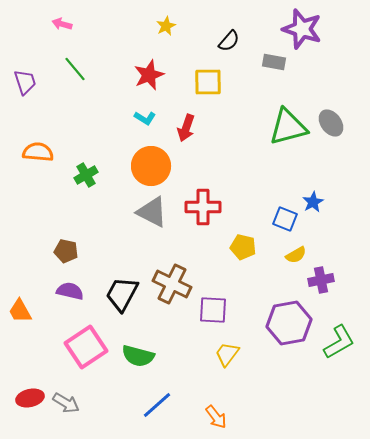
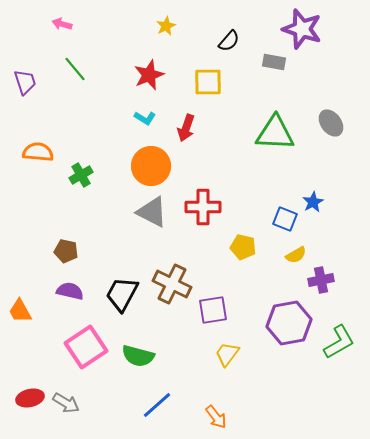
green triangle: moved 13 px left, 6 px down; rotated 18 degrees clockwise
green cross: moved 5 px left
purple square: rotated 12 degrees counterclockwise
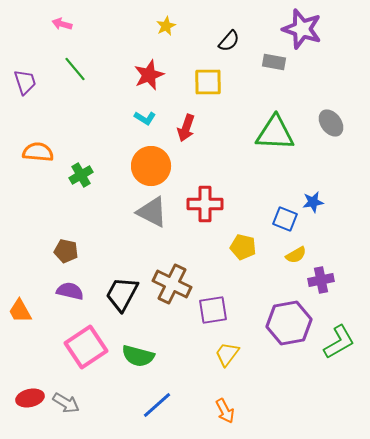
blue star: rotated 20 degrees clockwise
red cross: moved 2 px right, 3 px up
orange arrow: moved 9 px right, 6 px up; rotated 10 degrees clockwise
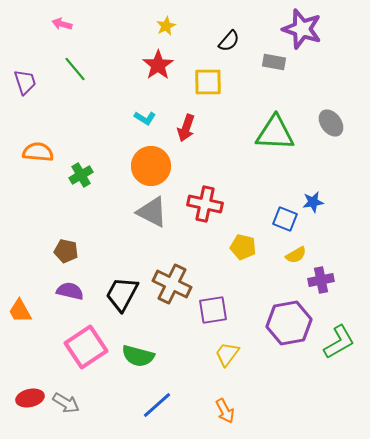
red star: moved 9 px right, 10 px up; rotated 12 degrees counterclockwise
red cross: rotated 12 degrees clockwise
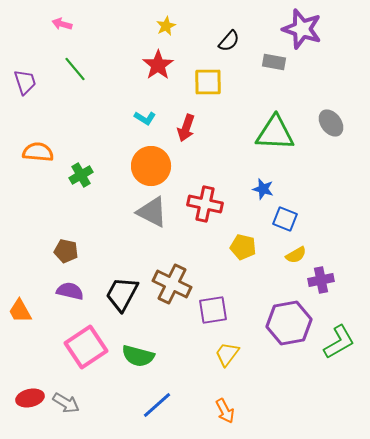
blue star: moved 50 px left, 13 px up; rotated 25 degrees clockwise
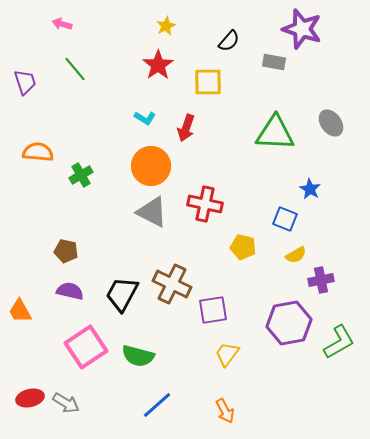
blue star: moved 47 px right; rotated 15 degrees clockwise
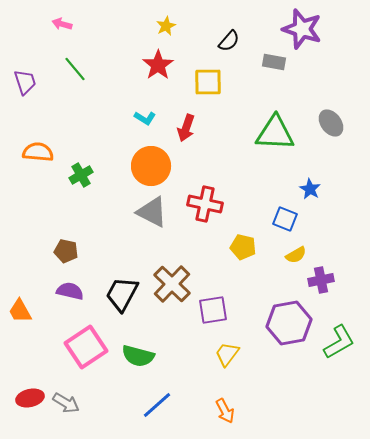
brown cross: rotated 18 degrees clockwise
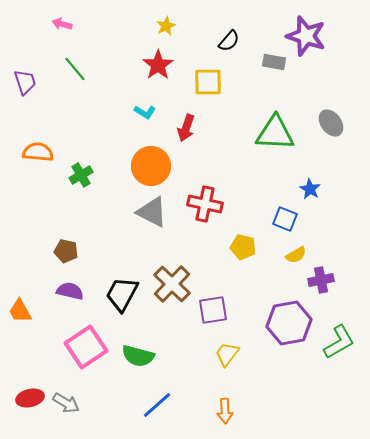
purple star: moved 4 px right, 7 px down
cyan L-shape: moved 6 px up
orange arrow: rotated 25 degrees clockwise
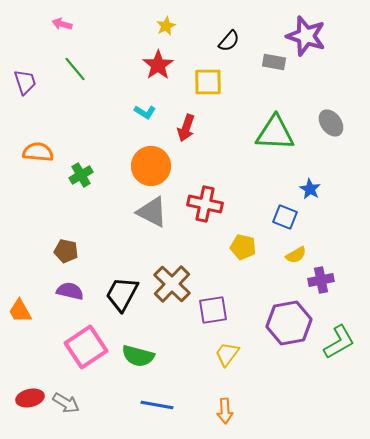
blue square: moved 2 px up
blue line: rotated 52 degrees clockwise
